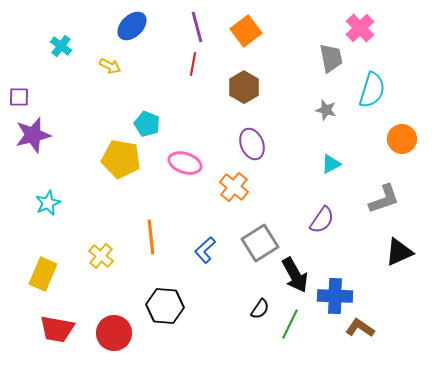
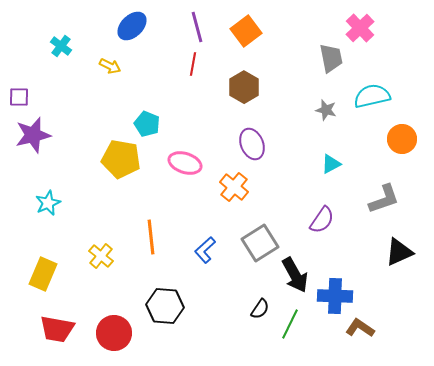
cyan semicircle: moved 6 px down; rotated 120 degrees counterclockwise
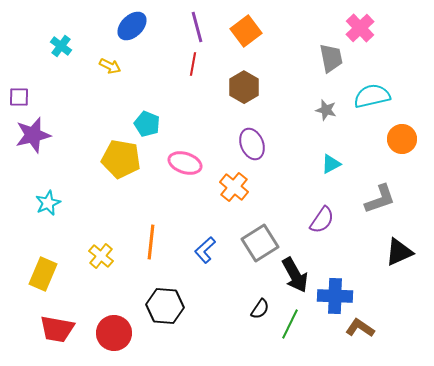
gray L-shape: moved 4 px left
orange line: moved 5 px down; rotated 12 degrees clockwise
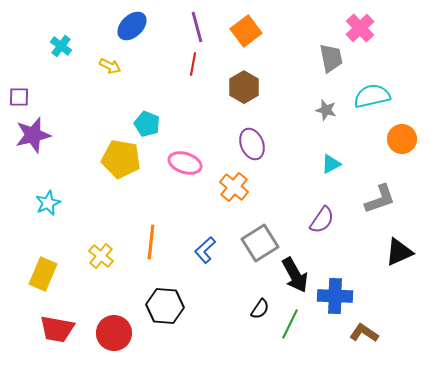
brown L-shape: moved 4 px right, 5 px down
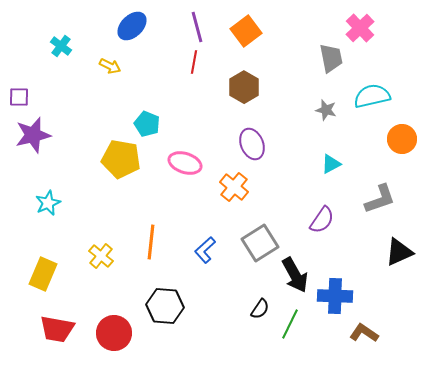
red line: moved 1 px right, 2 px up
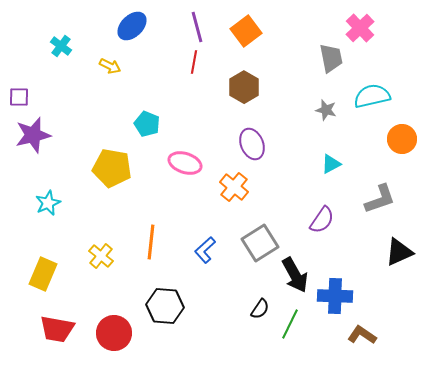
yellow pentagon: moved 9 px left, 9 px down
brown L-shape: moved 2 px left, 2 px down
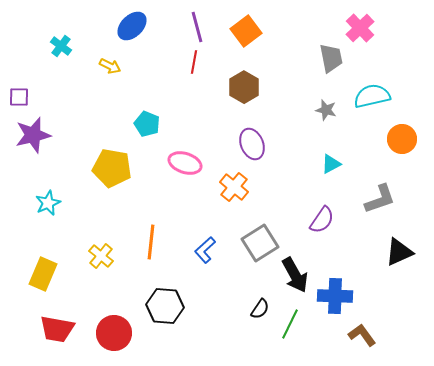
brown L-shape: rotated 20 degrees clockwise
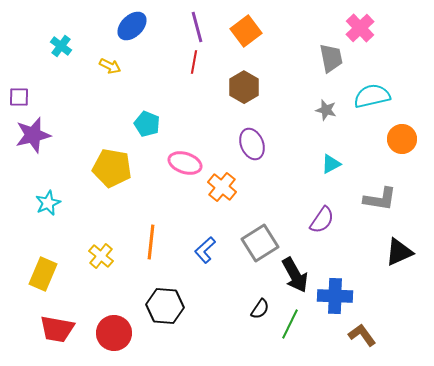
orange cross: moved 12 px left
gray L-shape: rotated 28 degrees clockwise
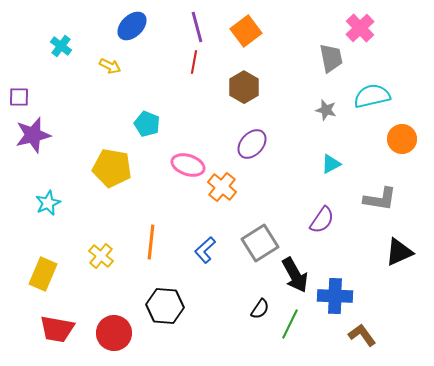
purple ellipse: rotated 64 degrees clockwise
pink ellipse: moved 3 px right, 2 px down
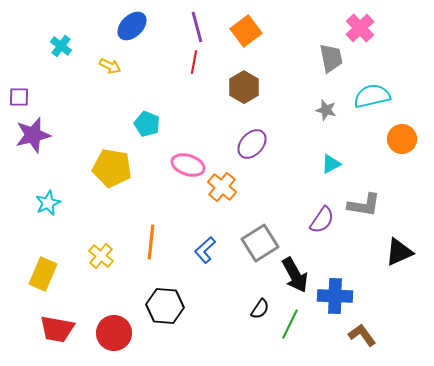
gray L-shape: moved 16 px left, 6 px down
